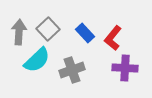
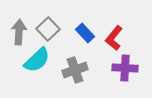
red L-shape: moved 1 px right
gray cross: moved 3 px right
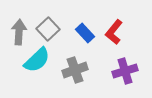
red L-shape: moved 6 px up
purple cross: moved 3 px down; rotated 20 degrees counterclockwise
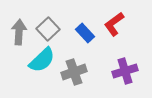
red L-shape: moved 8 px up; rotated 15 degrees clockwise
cyan semicircle: moved 5 px right
gray cross: moved 1 px left, 2 px down
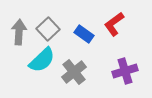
blue rectangle: moved 1 px left, 1 px down; rotated 12 degrees counterclockwise
gray cross: rotated 20 degrees counterclockwise
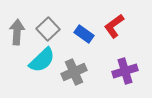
red L-shape: moved 2 px down
gray arrow: moved 2 px left
gray cross: rotated 15 degrees clockwise
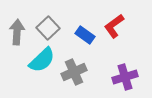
gray square: moved 1 px up
blue rectangle: moved 1 px right, 1 px down
purple cross: moved 6 px down
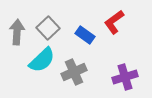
red L-shape: moved 4 px up
